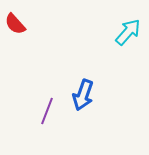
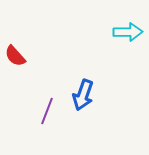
red semicircle: moved 32 px down
cyan arrow: rotated 48 degrees clockwise
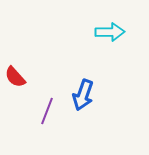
cyan arrow: moved 18 px left
red semicircle: moved 21 px down
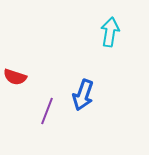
cyan arrow: rotated 80 degrees counterclockwise
red semicircle: rotated 30 degrees counterclockwise
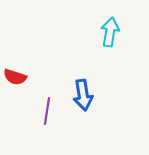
blue arrow: rotated 28 degrees counterclockwise
purple line: rotated 12 degrees counterclockwise
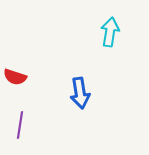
blue arrow: moved 3 px left, 2 px up
purple line: moved 27 px left, 14 px down
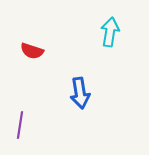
red semicircle: moved 17 px right, 26 px up
